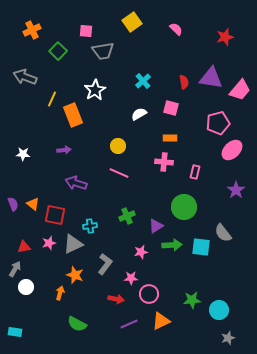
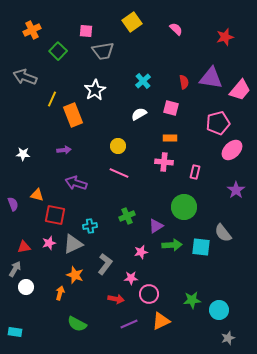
orange triangle at (33, 204): moved 4 px right, 9 px up; rotated 24 degrees counterclockwise
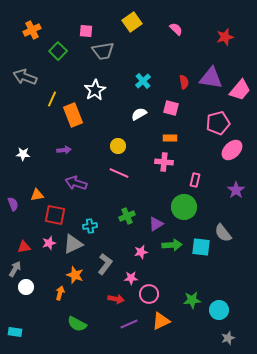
pink rectangle at (195, 172): moved 8 px down
orange triangle at (37, 195): rotated 24 degrees counterclockwise
purple triangle at (156, 226): moved 2 px up
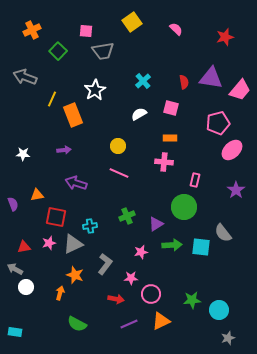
red square at (55, 215): moved 1 px right, 2 px down
gray arrow at (15, 269): rotated 91 degrees counterclockwise
pink circle at (149, 294): moved 2 px right
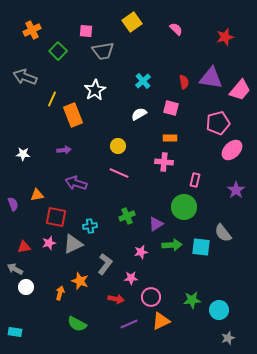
orange star at (75, 275): moved 5 px right, 6 px down
pink circle at (151, 294): moved 3 px down
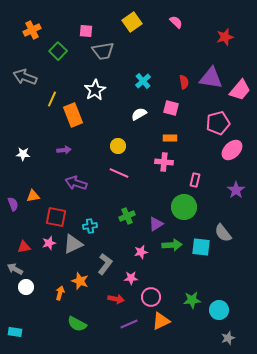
pink semicircle at (176, 29): moved 7 px up
orange triangle at (37, 195): moved 4 px left, 1 px down
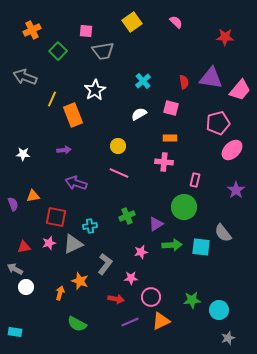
red star at (225, 37): rotated 18 degrees clockwise
purple line at (129, 324): moved 1 px right, 2 px up
